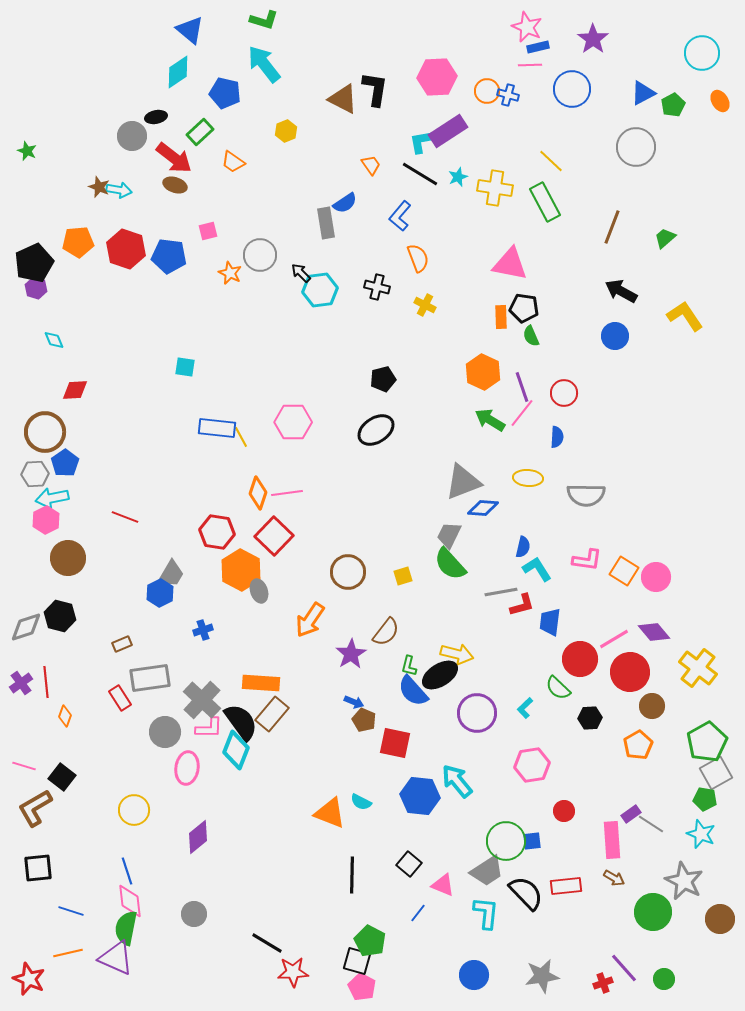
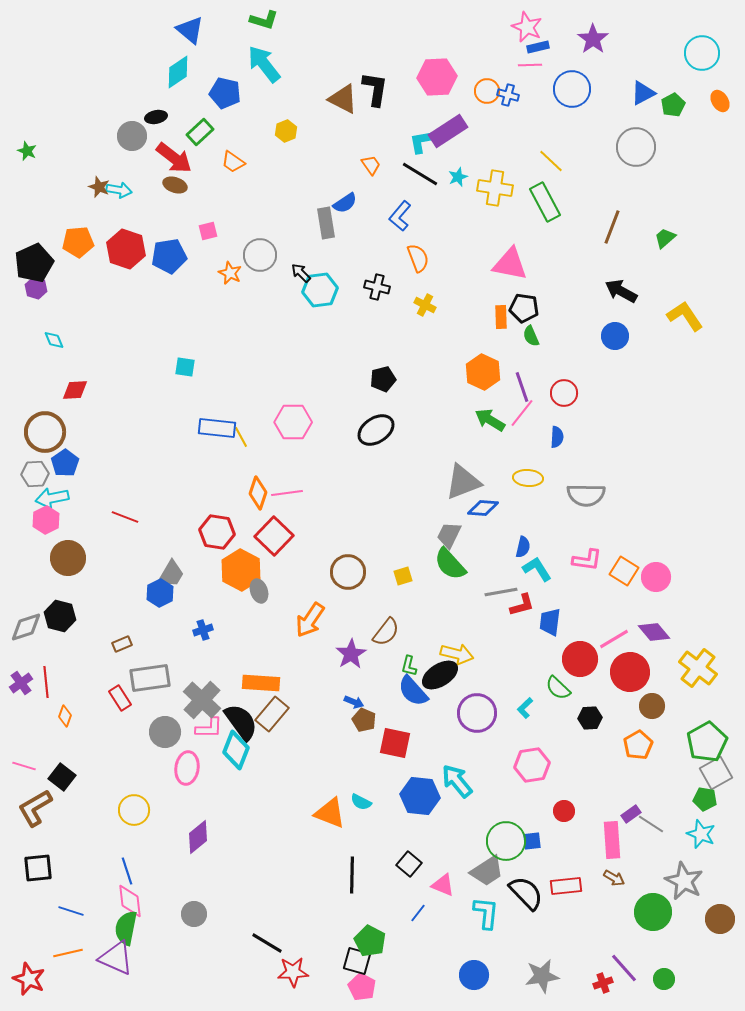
blue pentagon at (169, 256): rotated 16 degrees counterclockwise
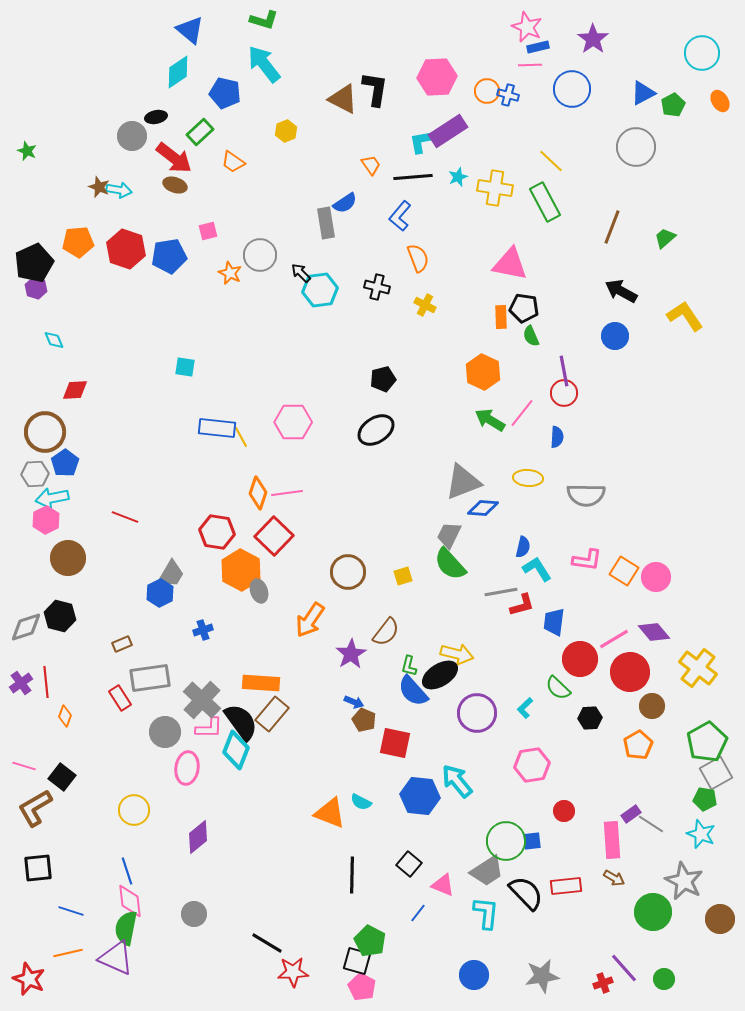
black line at (420, 174): moved 7 px left, 3 px down; rotated 36 degrees counterclockwise
purple line at (522, 387): moved 42 px right, 16 px up; rotated 8 degrees clockwise
blue trapezoid at (550, 622): moved 4 px right
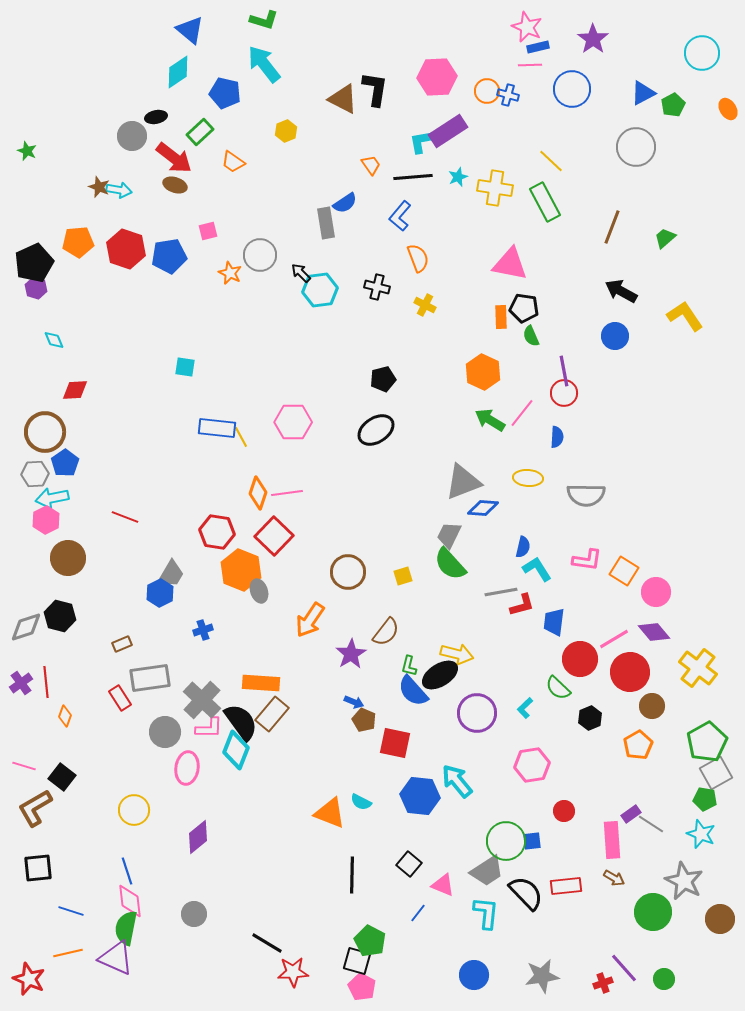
orange ellipse at (720, 101): moved 8 px right, 8 px down
orange hexagon at (241, 570): rotated 6 degrees counterclockwise
pink circle at (656, 577): moved 15 px down
black hexagon at (590, 718): rotated 20 degrees counterclockwise
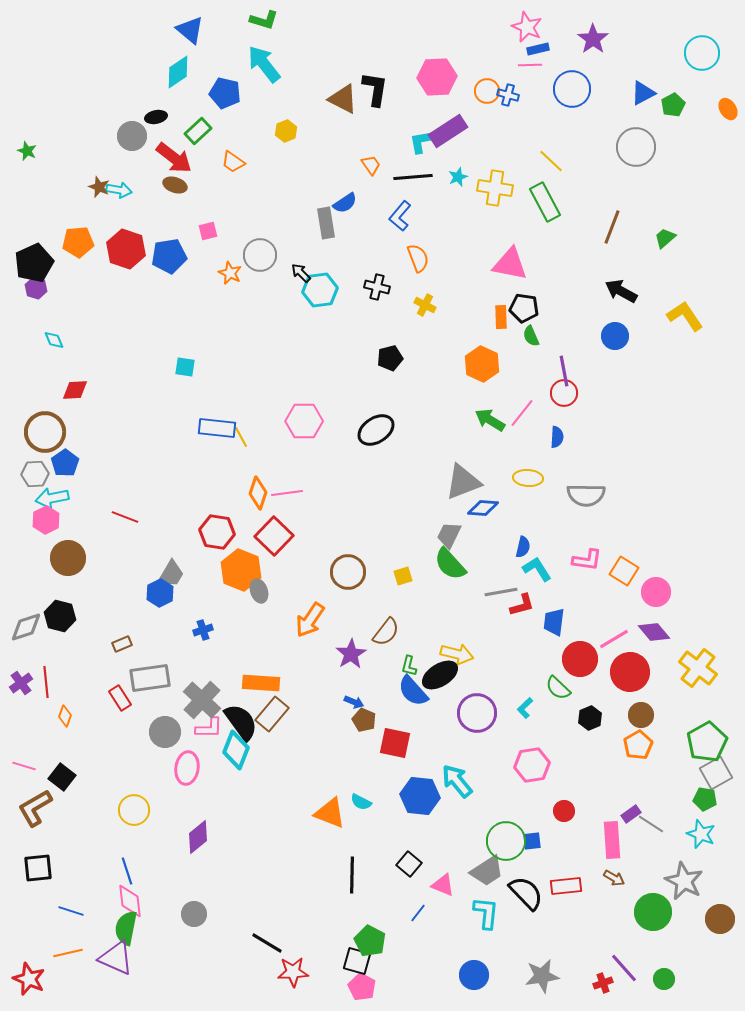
blue rectangle at (538, 47): moved 2 px down
green rectangle at (200, 132): moved 2 px left, 1 px up
orange hexagon at (483, 372): moved 1 px left, 8 px up
black pentagon at (383, 379): moved 7 px right, 21 px up
pink hexagon at (293, 422): moved 11 px right, 1 px up
brown circle at (652, 706): moved 11 px left, 9 px down
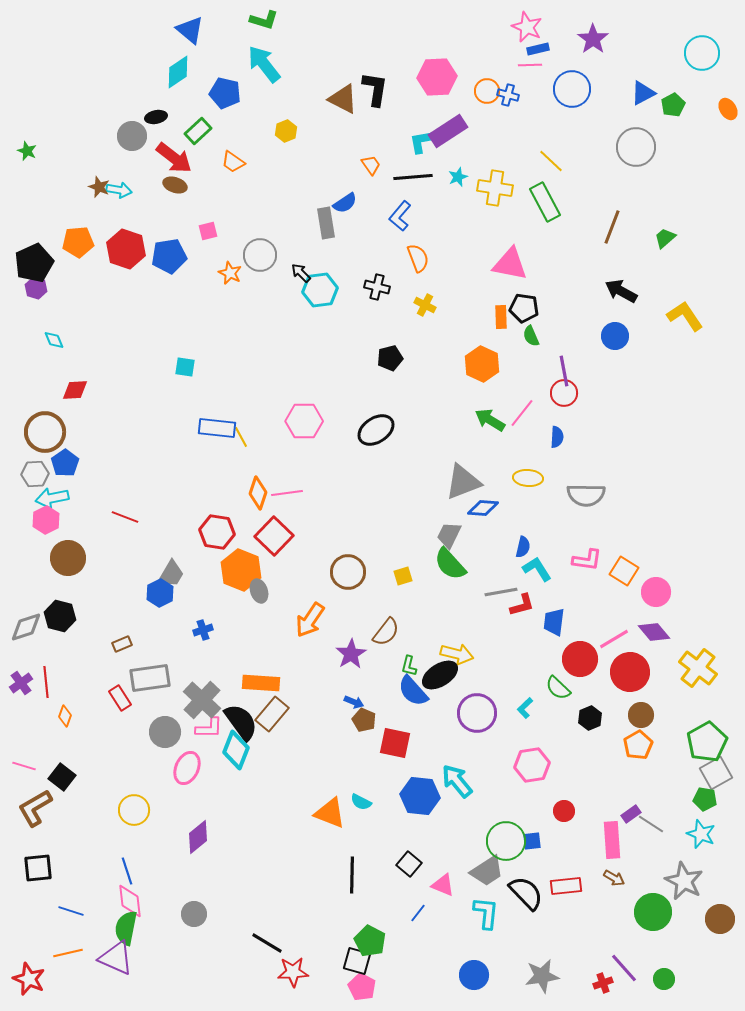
pink ellipse at (187, 768): rotated 16 degrees clockwise
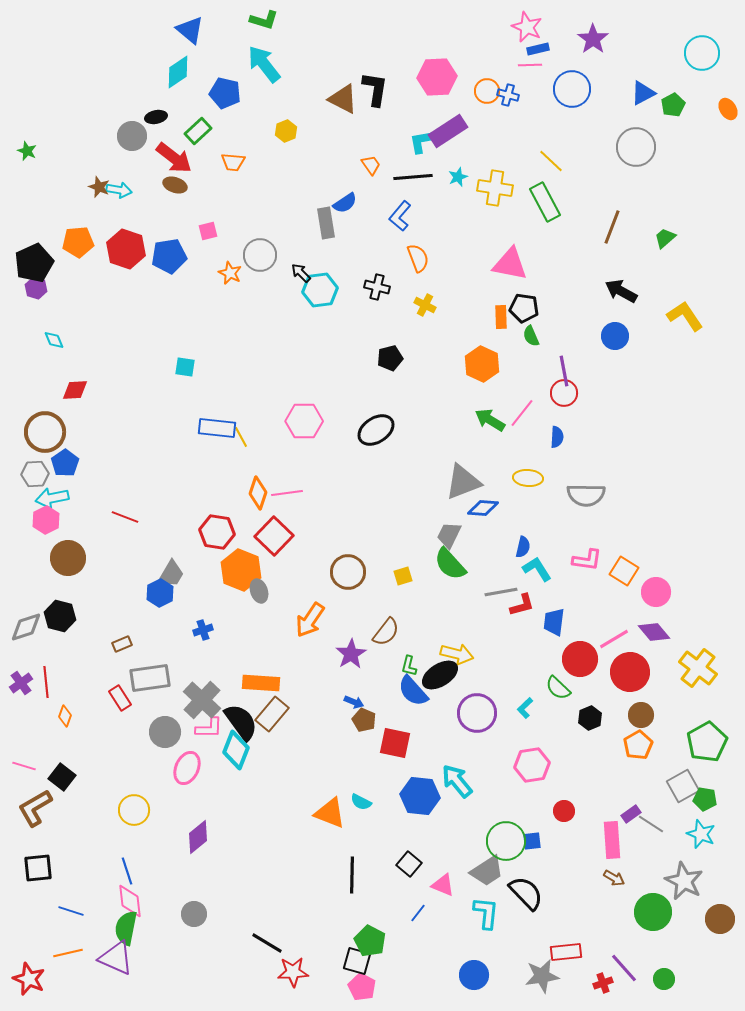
orange trapezoid at (233, 162): rotated 30 degrees counterclockwise
gray square at (716, 773): moved 33 px left, 13 px down
red rectangle at (566, 886): moved 66 px down
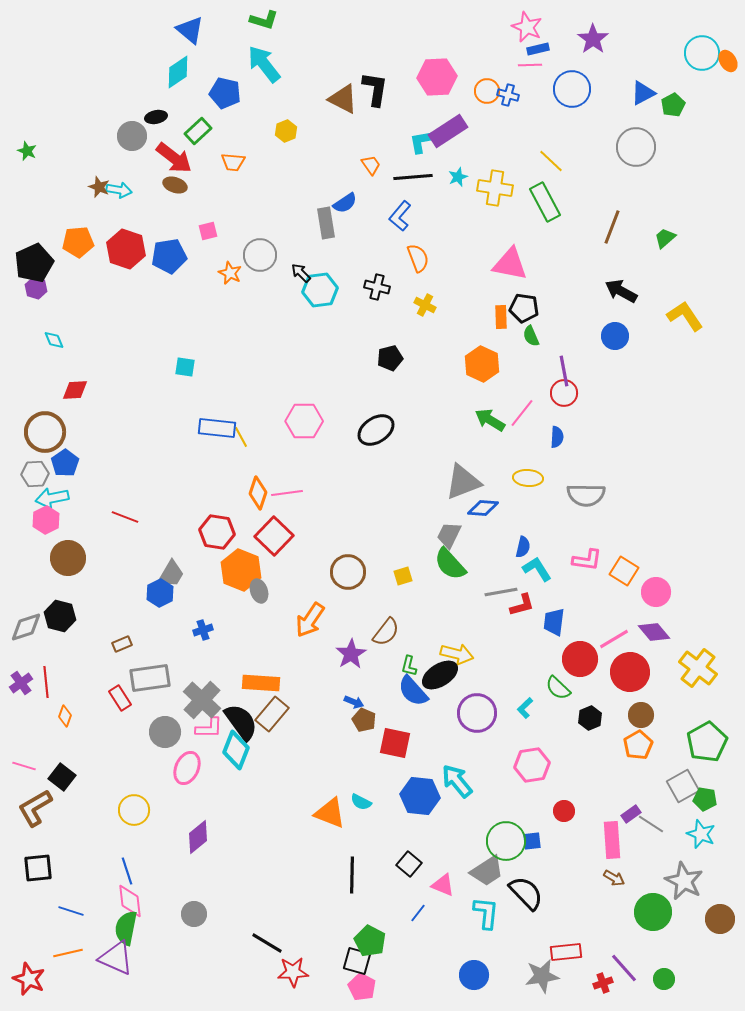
orange ellipse at (728, 109): moved 48 px up
